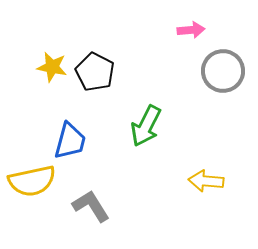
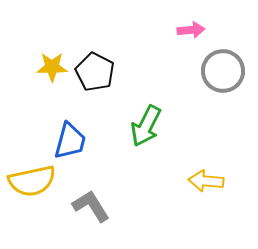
yellow star: rotated 12 degrees counterclockwise
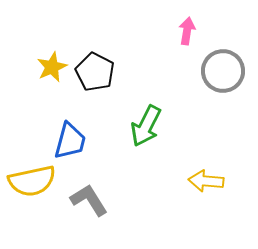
pink arrow: moved 4 px left, 1 px down; rotated 76 degrees counterclockwise
yellow star: rotated 24 degrees counterclockwise
gray L-shape: moved 2 px left, 6 px up
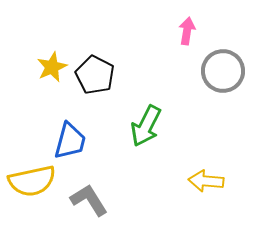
black pentagon: moved 3 px down
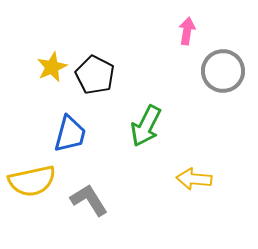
blue trapezoid: moved 7 px up
yellow arrow: moved 12 px left, 2 px up
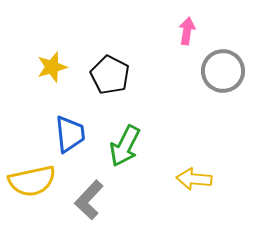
yellow star: rotated 8 degrees clockwise
black pentagon: moved 15 px right
green arrow: moved 21 px left, 20 px down
blue trapezoid: rotated 21 degrees counterclockwise
gray L-shape: rotated 105 degrees counterclockwise
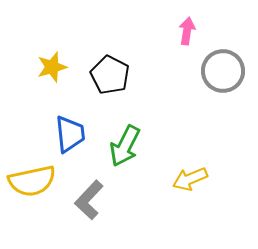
yellow arrow: moved 4 px left; rotated 28 degrees counterclockwise
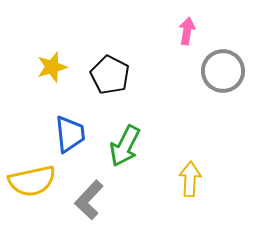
yellow arrow: rotated 116 degrees clockwise
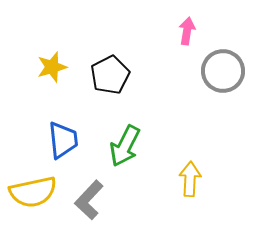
black pentagon: rotated 18 degrees clockwise
blue trapezoid: moved 7 px left, 6 px down
yellow semicircle: moved 1 px right, 11 px down
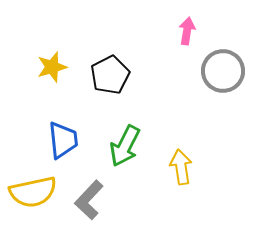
yellow arrow: moved 9 px left, 12 px up; rotated 12 degrees counterclockwise
